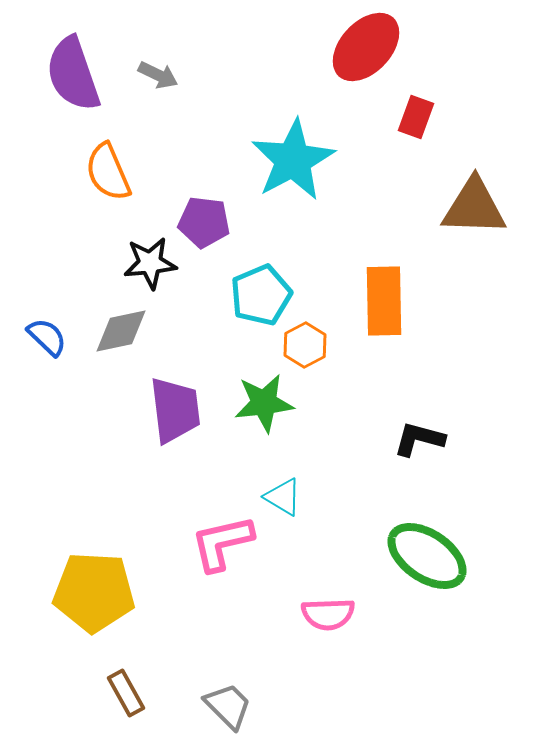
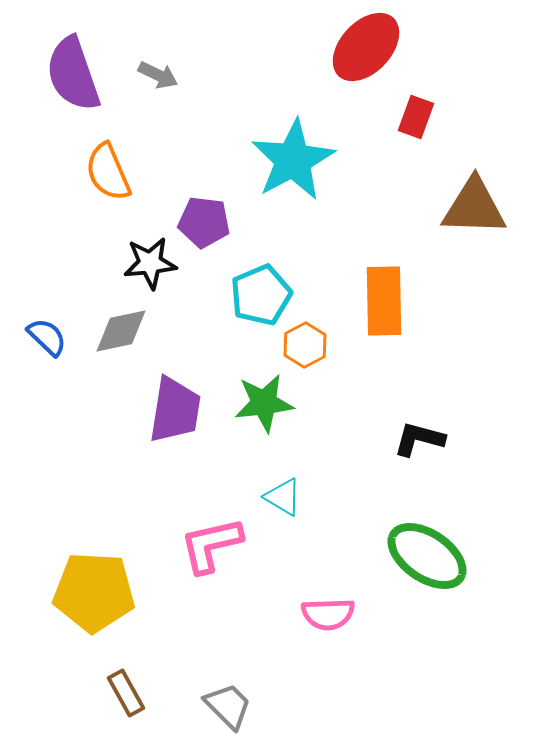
purple trapezoid: rotated 16 degrees clockwise
pink L-shape: moved 11 px left, 2 px down
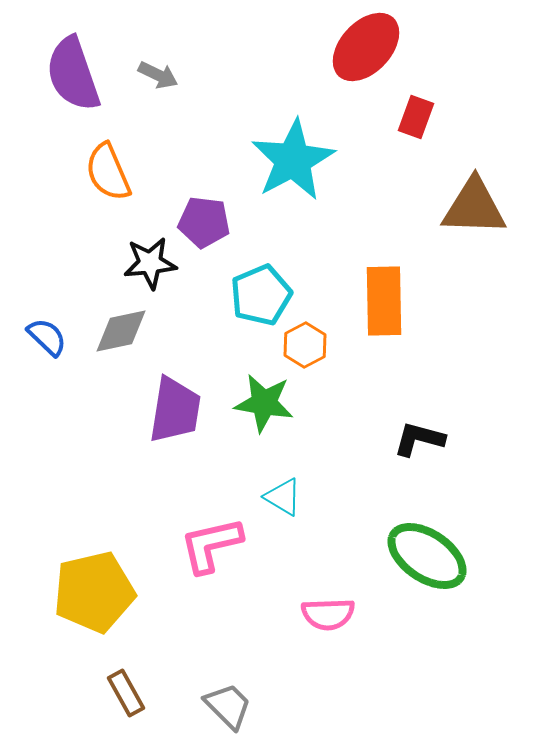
green star: rotated 16 degrees clockwise
yellow pentagon: rotated 16 degrees counterclockwise
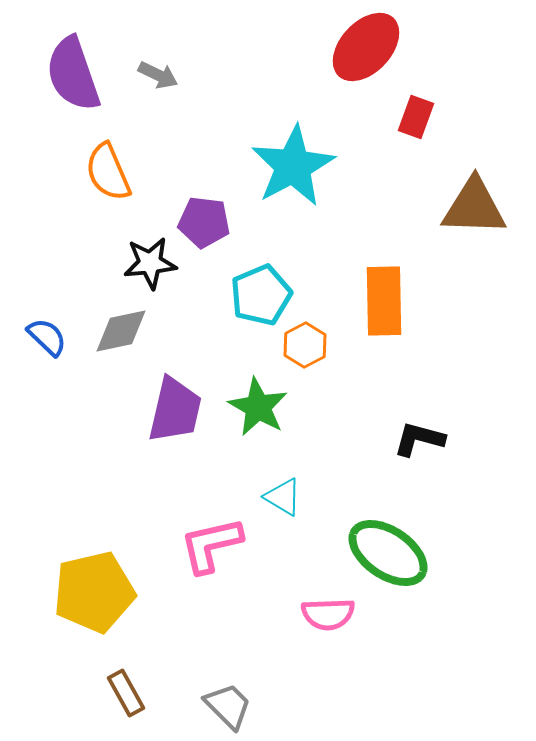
cyan star: moved 6 px down
green star: moved 6 px left, 4 px down; rotated 20 degrees clockwise
purple trapezoid: rotated 4 degrees clockwise
green ellipse: moved 39 px left, 3 px up
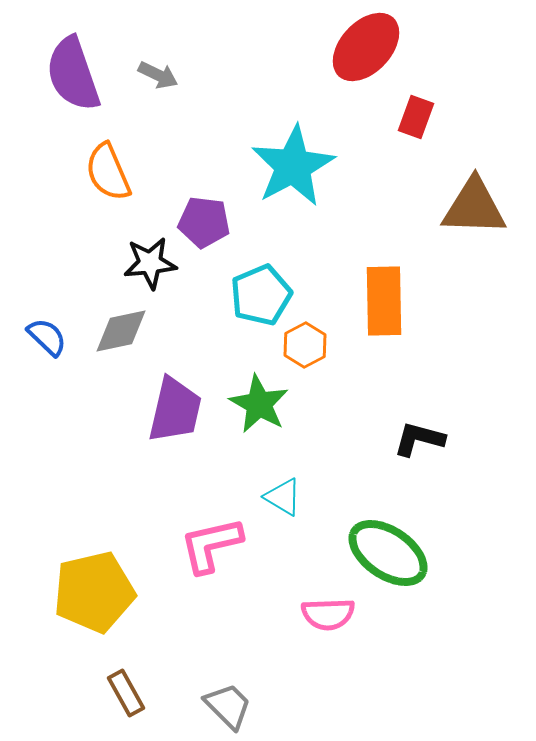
green star: moved 1 px right, 3 px up
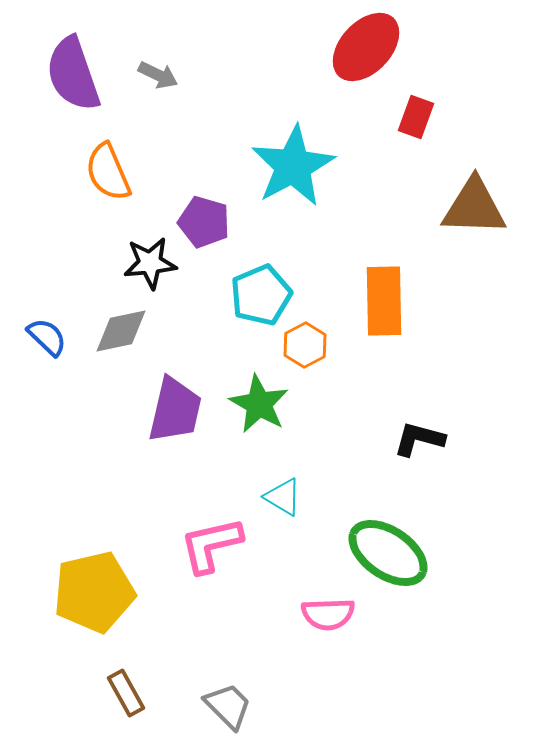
purple pentagon: rotated 9 degrees clockwise
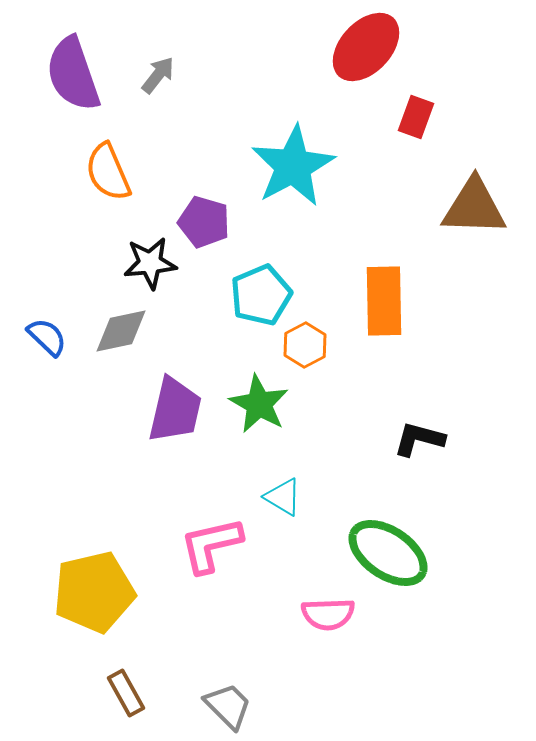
gray arrow: rotated 78 degrees counterclockwise
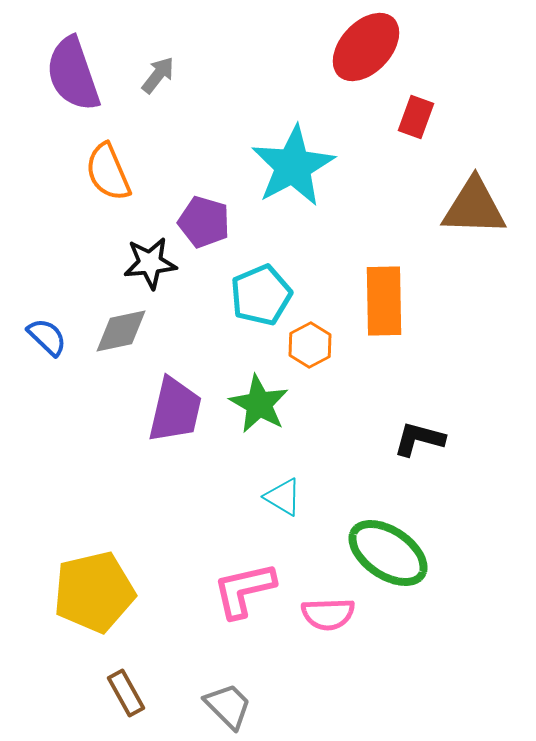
orange hexagon: moved 5 px right
pink L-shape: moved 33 px right, 45 px down
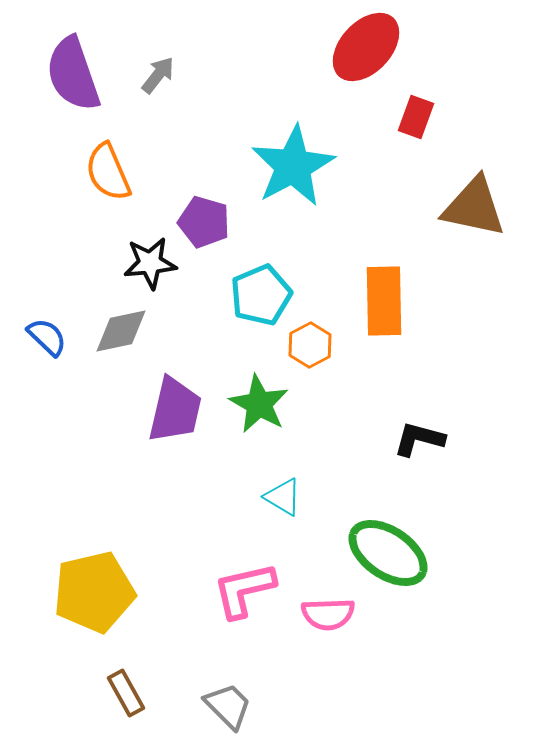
brown triangle: rotated 10 degrees clockwise
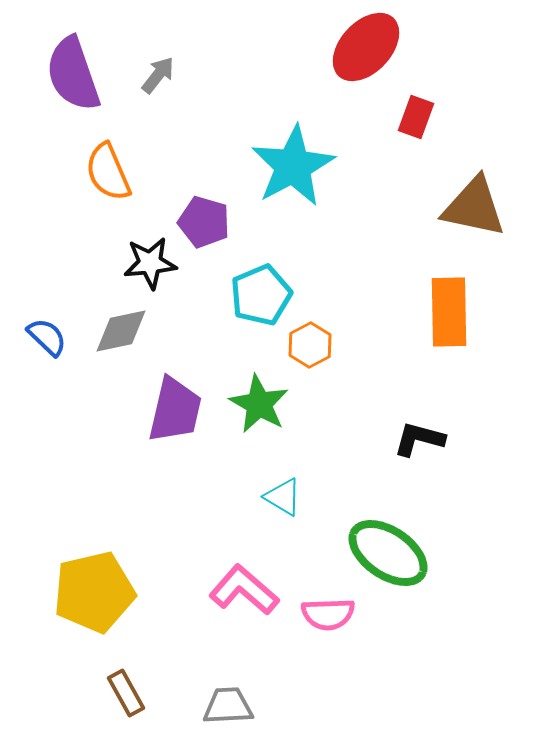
orange rectangle: moved 65 px right, 11 px down
pink L-shape: rotated 54 degrees clockwise
gray trapezoid: rotated 48 degrees counterclockwise
